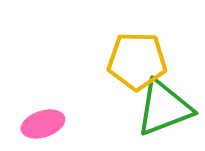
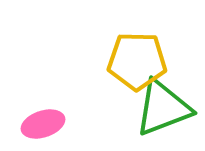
green triangle: moved 1 px left
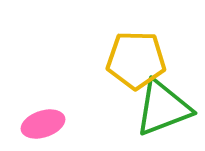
yellow pentagon: moved 1 px left, 1 px up
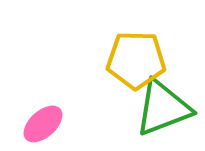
pink ellipse: rotated 24 degrees counterclockwise
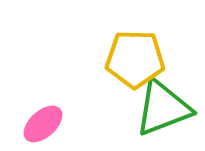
yellow pentagon: moved 1 px left, 1 px up
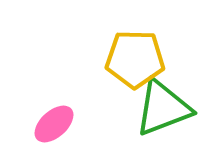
pink ellipse: moved 11 px right
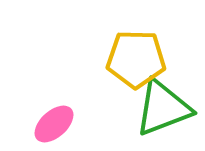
yellow pentagon: moved 1 px right
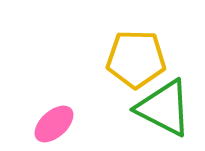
green triangle: moved 1 px right; rotated 48 degrees clockwise
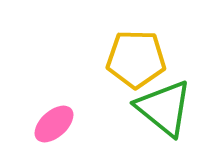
green triangle: rotated 12 degrees clockwise
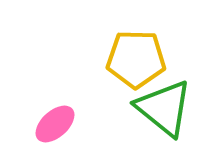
pink ellipse: moved 1 px right
